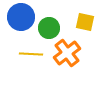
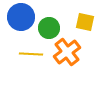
orange cross: moved 1 px up
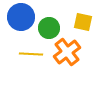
yellow square: moved 2 px left
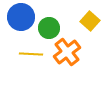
yellow square: moved 7 px right, 1 px up; rotated 30 degrees clockwise
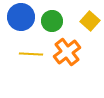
green circle: moved 3 px right, 7 px up
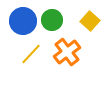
blue circle: moved 2 px right, 4 px down
green circle: moved 1 px up
yellow line: rotated 50 degrees counterclockwise
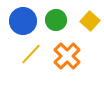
green circle: moved 4 px right
orange cross: moved 4 px down; rotated 8 degrees counterclockwise
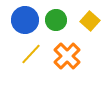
blue circle: moved 2 px right, 1 px up
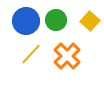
blue circle: moved 1 px right, 1 px down
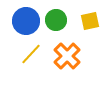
yellow square: rotated 36 degrees clockwise
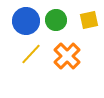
yellow square: moved 1 px left, 1 px up
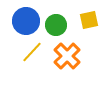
green circle: moved 5 px down
yellow line: moved 1 px right, 2 px up
